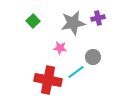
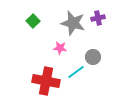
gray star: rotated 25 degrees clockwise
red cross: moved 2 px left, 1 px down
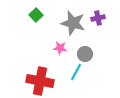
green square: moved 3 px right, 6 px up
gray circle: moved 8 px left, 3 px up
cyan line: rotated 24 degrees counterclockwise
red cross: moved 6 px left
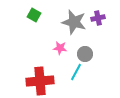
green square: moved 2 px left; rotated 16 degrees counterclockwise
gray star: moved 1 px right, 1 px up
red cross: rotated 16 degrees counterclockwise
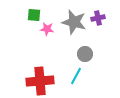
green square: rotated 24 degrees counterclockwise
pink star: moved 13 px left, 19 px up
cyan line: moved 4 px down
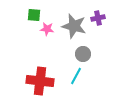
gray star: moved 4 px down
gray circle: moved 2 px left
red cross: rotated 12 degrees clockwise
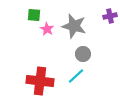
purple cross: moved 12 px right, 2 px up
pink star: rotated 24 degrees clockwise
cyan line: rotated 18 degrees clockwise
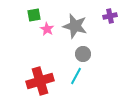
green square: rotated 16 degrees counterclockwise
gray star: moved 1 px right
cyan line: rotated 18 degrees counterclockwise
red cross: rotated 24 degrees counterclockwise
